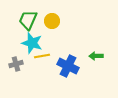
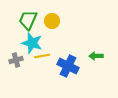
gray cross: moved 4 px up
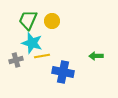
blue cross: moved 5 px left, 6 px down; rotated 15 degrees counterclockwise
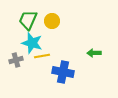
green arrow: moved 2 px left, 3 px up
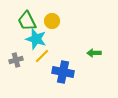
green trapezoid: moved 1 px left, 1 px down; rotated 50 degrees counterclockwise
cyan star: moved 4 px right, 4 px up
yellow line: rotated 35 degrees counterclockwise
